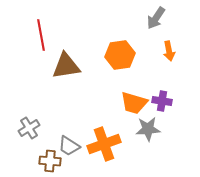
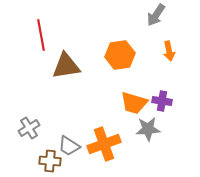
gray arrow: moved 3 px up
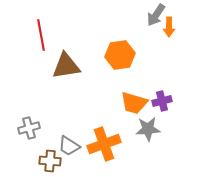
orange arrow: moved 24 px up; rotated 12 degrees clockwise
purple cross: rotated 24 degrees counterclockwise
gray cross: rotated 15 degrees clockwise
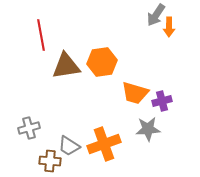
orange hexagon: moved 18 px left, 7 px down
orange trapezoid: moved 1 px right, 10 px up
